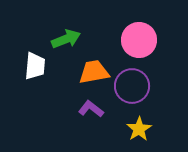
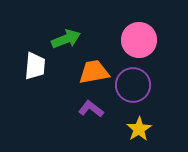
purple circle: moved 1 px right, 1 px up
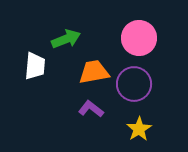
pink circle: moved 2 px up
purple circle: moved 1 px right, 1 px up
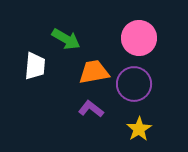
green arrow: rotated 52 degrees clockwise
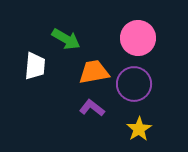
pink circle: moved 1 px left
purple L-shape: moved 1 px right, 1 px up
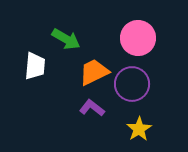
orange trapezoid: rotated 16 degrees counterclockwise
purple circle: moved 2 px left
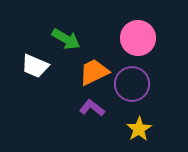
white trapezoid: rotated 108 degrees clockwise
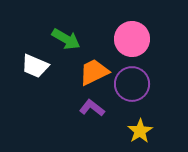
pink circle: moved 6 px left, 1 px down
yellow star: moved 1 px right, 2 px down
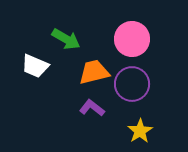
orange trapezoid: rotated 12 degrees clockwise
